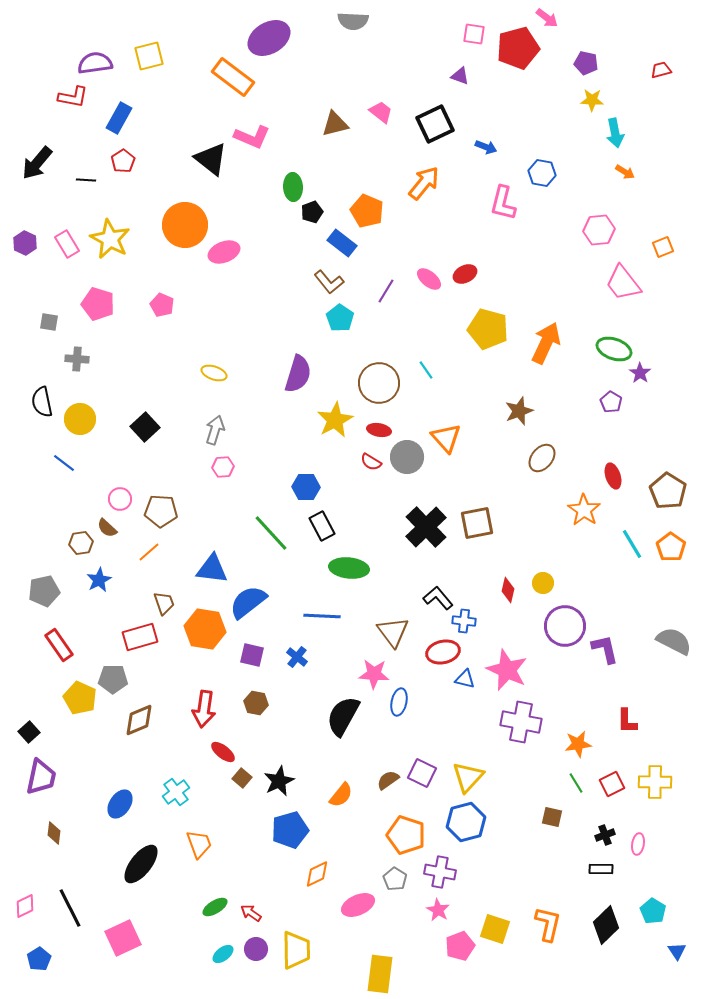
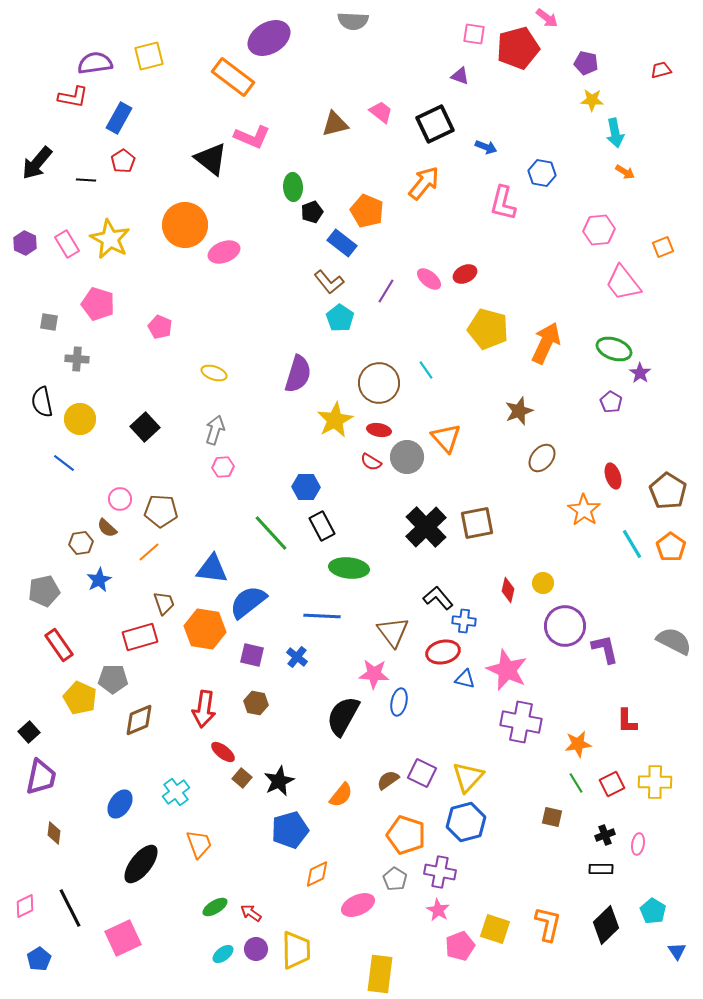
pink pentagon at (162, 305): moved 2 px left, 22 px down
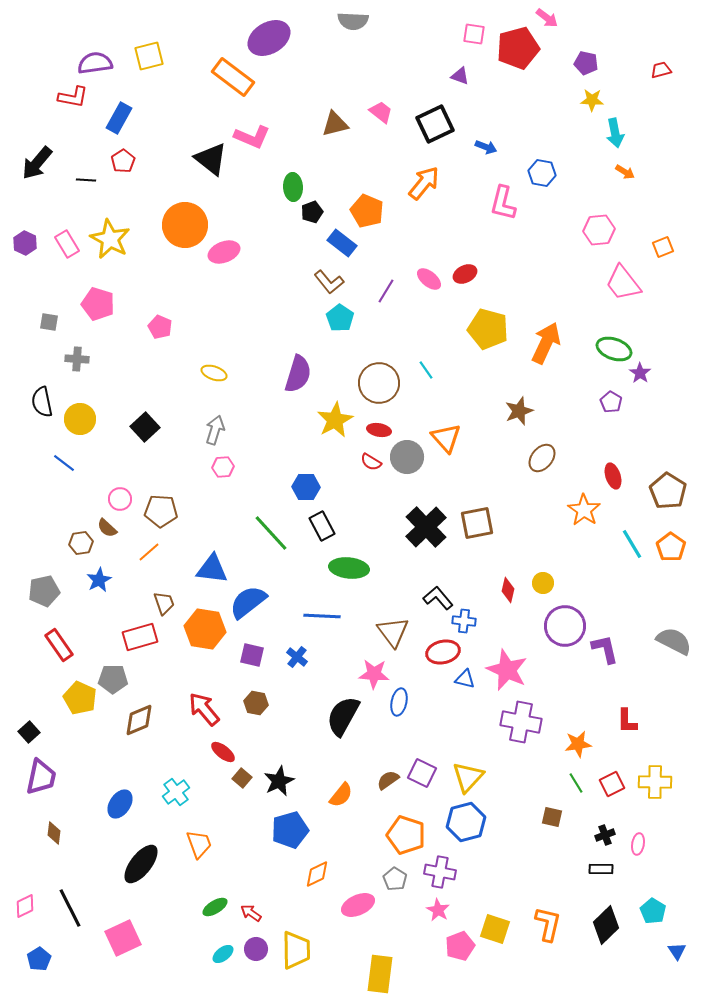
red arrow at (204, 709): rotated 132 degrees clockwise
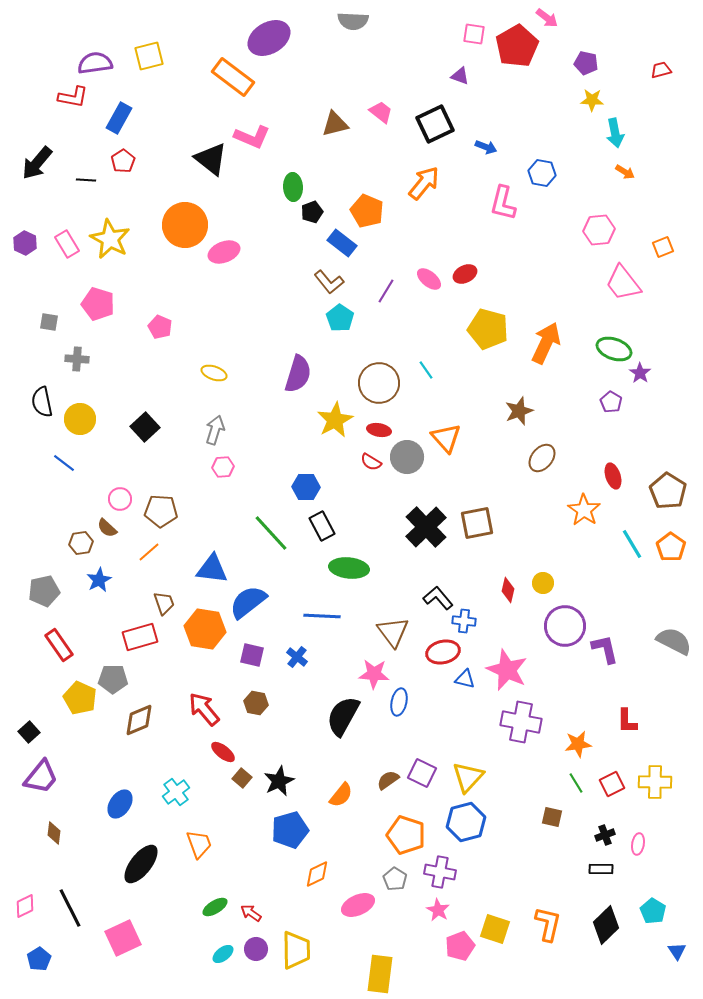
red pentagon at (518, 48): moved 1 px left, 2 px up; rotated 15 degrees counterclockwise
purple trapezoid at (41, 777): rotated 27 degrees clockwise
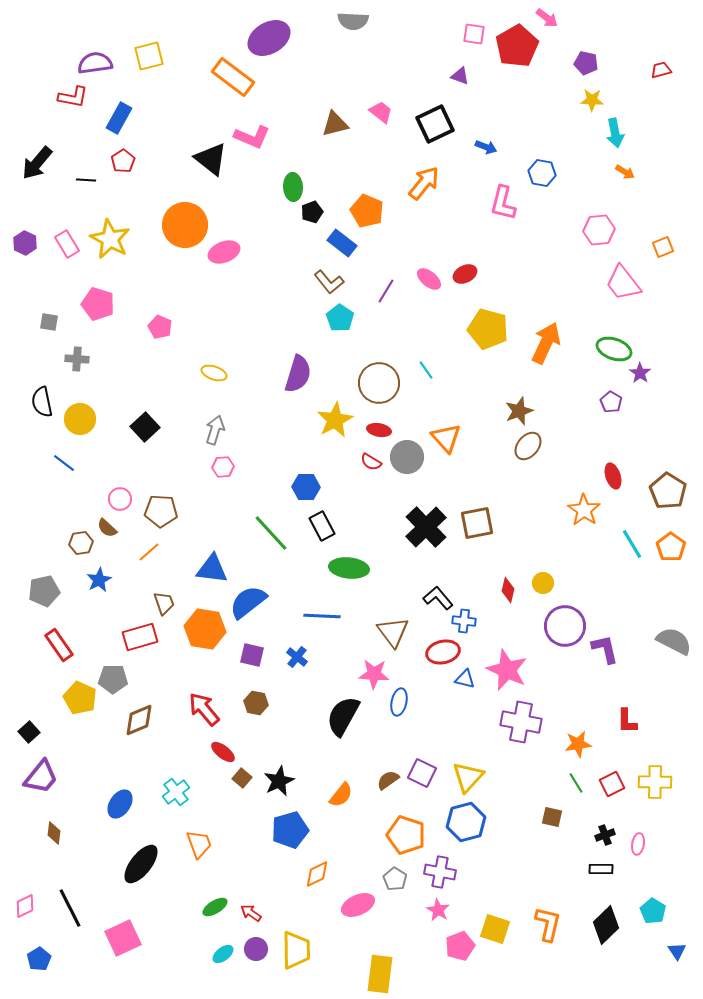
brown ellipse at (542, 458): moved 14 px left, 12 px up
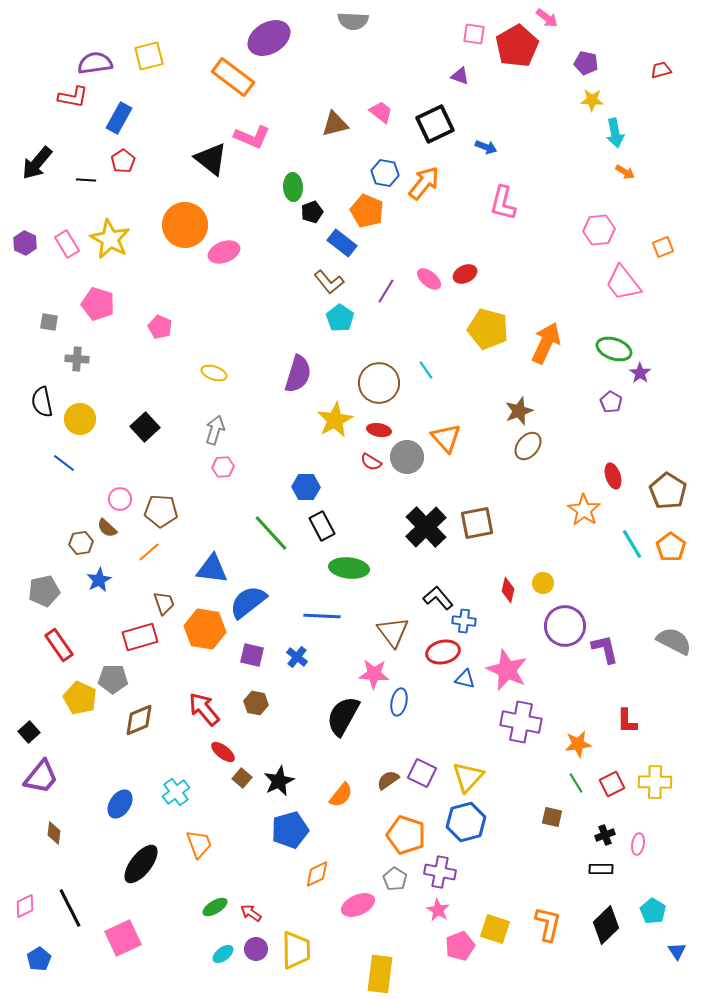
blue hexagon at (542, 173): moved 157 px left
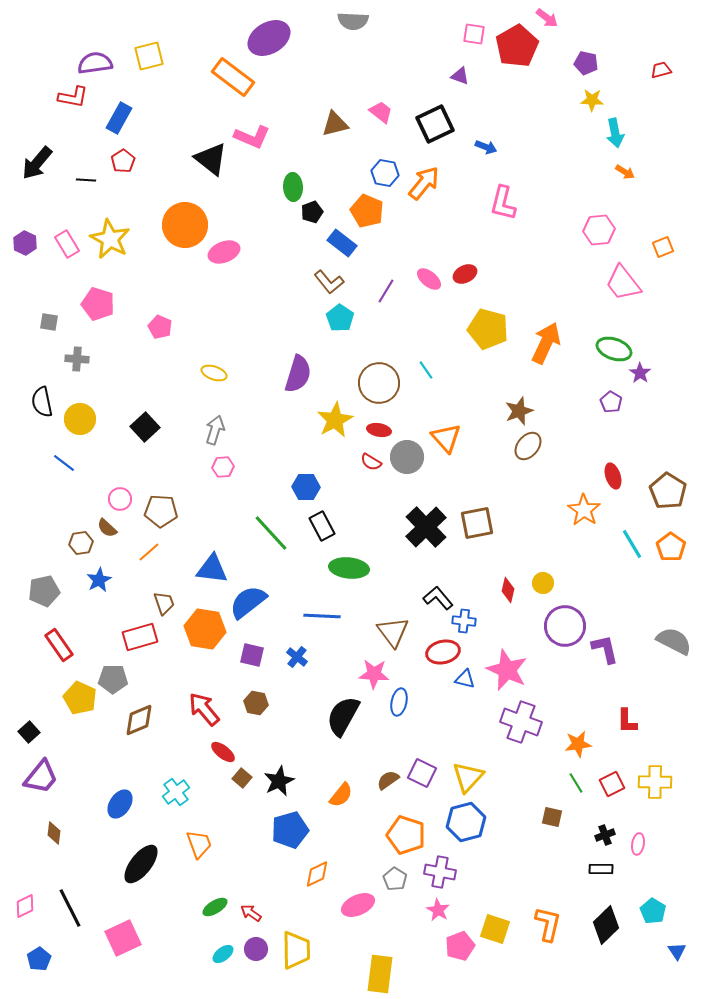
purple cross at (521, 722): rotated 9 degrees clockwise
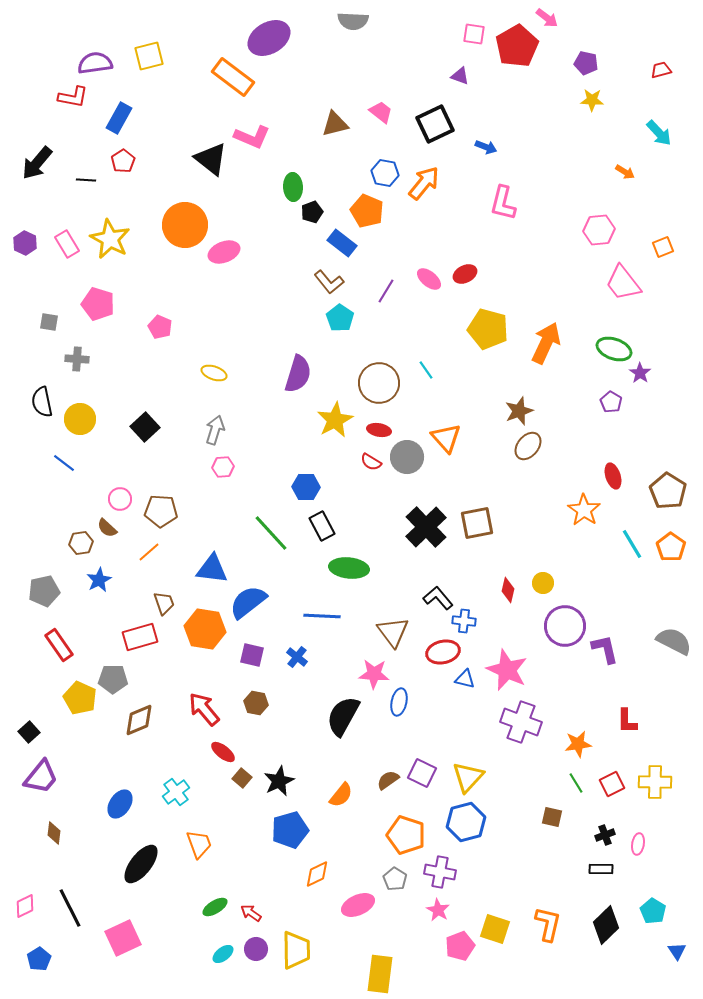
cyan arrow at (615, 133): moved 44 px right; rotated 32 degrees counterclockwise
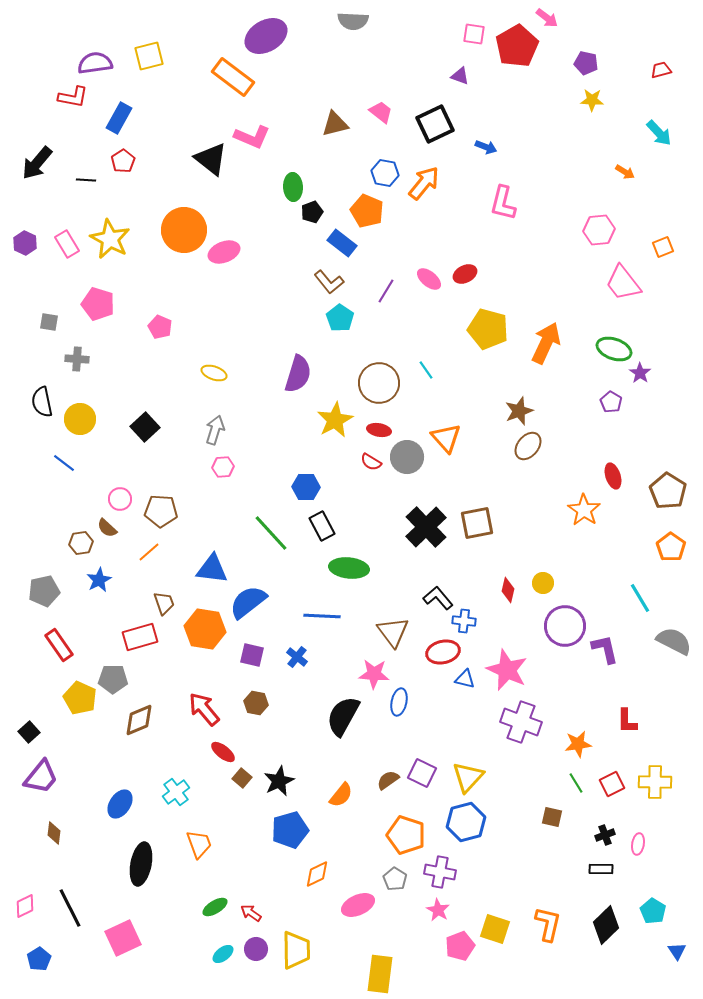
purple ellipse at (269, 38): moved 3 px left, 2 px up
orange circle at (185, 225): moved 1 px left, 5 px down
cyan line at (632, 544): moved 8 px right, 54 px down
black ellipse at (141, 864): rotated 27 degrees counterclockwise
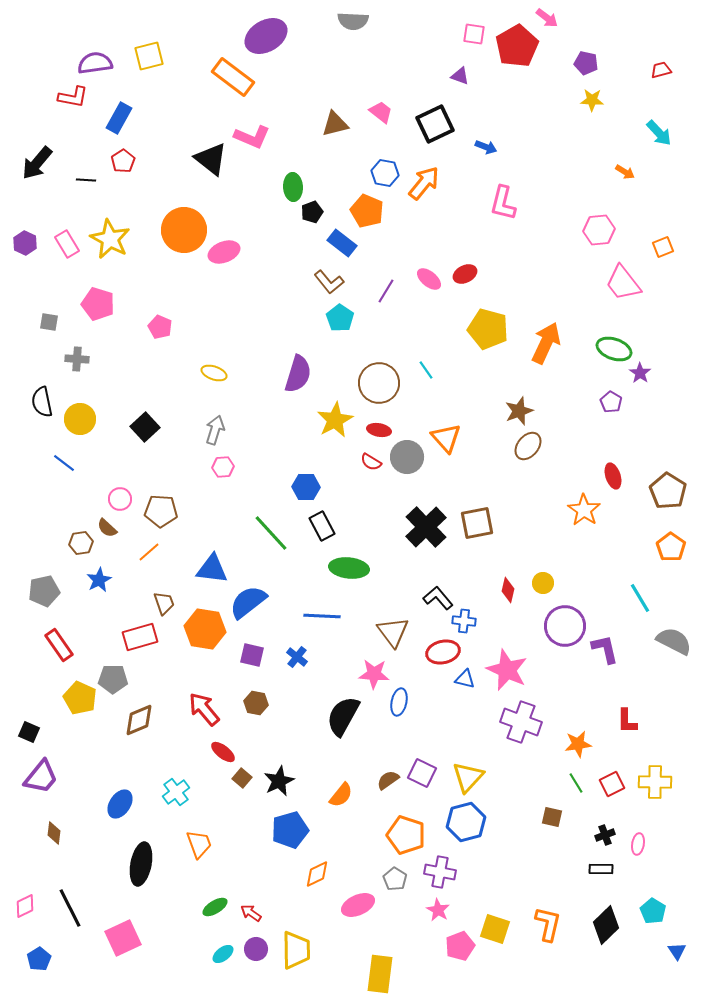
black square at (29, 732): rotated 25 degrees counterclockwise
